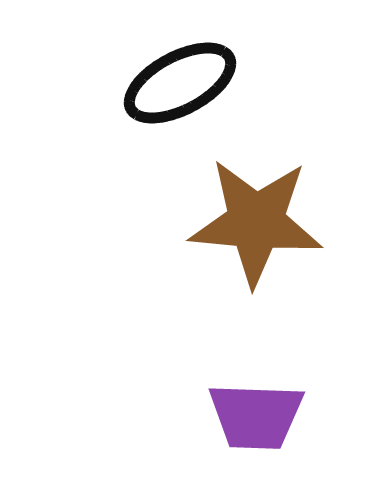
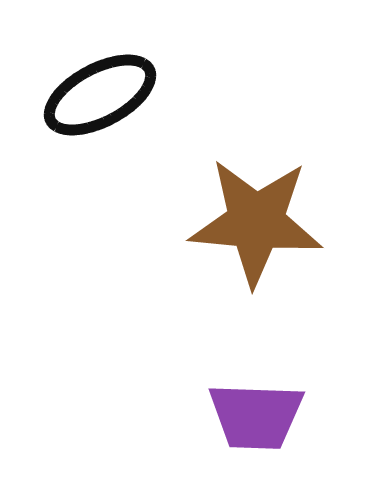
black ellipse: moved 80 px left, 12 px down
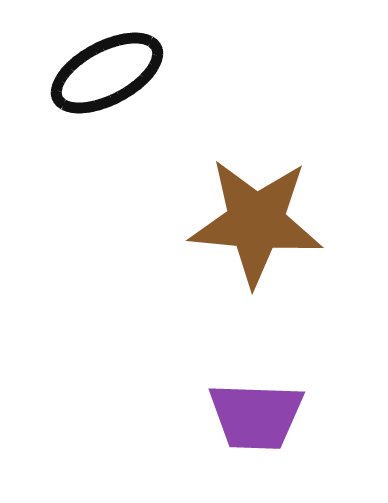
black ellipse: moved 7 px right, 22 px up
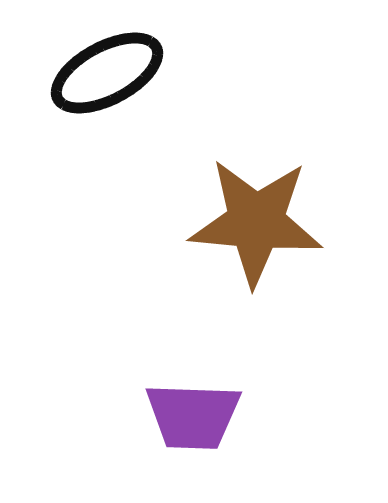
purple trapezoid: moved 63 px left
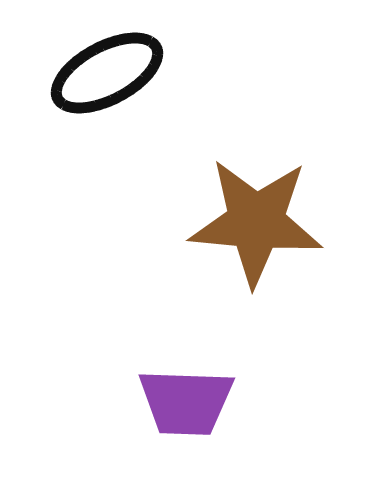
purple trapezoid: moved 7 px left, 14 px up
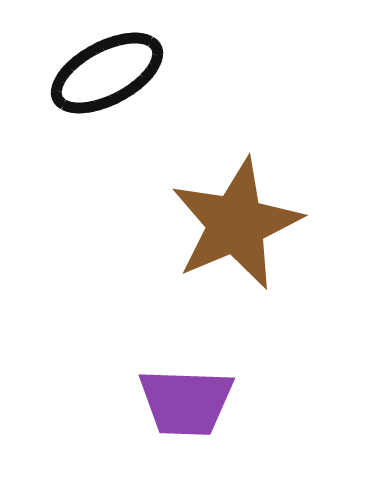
brown star: moved 20 px left, 2 px down; rotated 28 degrees counterclockwise
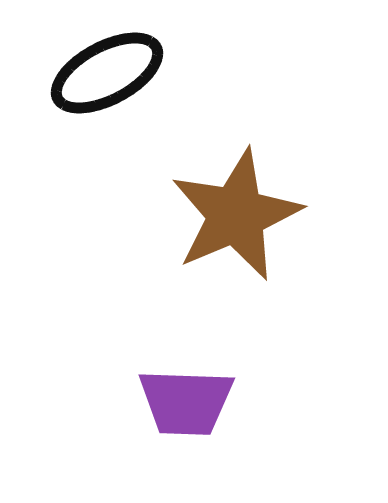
brown star: moved 9 px up
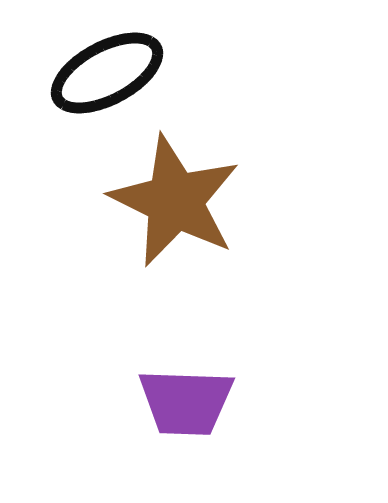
brown star: moved 61 px left, 14 px up; rotated 23 degrees counterclockwise
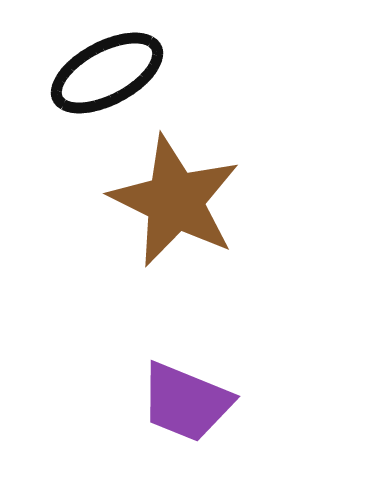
purple trapezoid: rotated 20 degrees clockwise
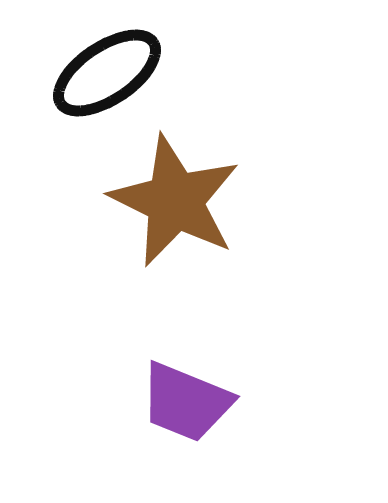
black ellipse: rotated 6 degrees counterclockwise
